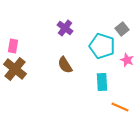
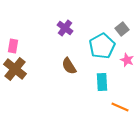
cyan pentagon: rotated 25 degrees clockwise
brown semicircle: moved 4 px right, 1 px down
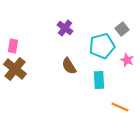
cyan pentagon: rotated 15 degrees clockwise
cyan rectangle: moved 3 px left, 2 px up
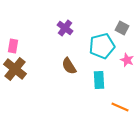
gray square: moved 1 px up; rotated 24 degrees counterclockwise
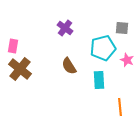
gray square: rotated 24 degrees counterclockwise
cyan pentagon: moved 1 px right, 2 px down
brown cross: moved 5 px right
orange line: rotated 60 degrees clockwise
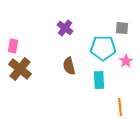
cyan pentagon: rotated 15 degrees clockwise
pink star: moved 1 px left, 1 px down; rotated 16 degrees clockwise
brown semicircle: rotated 18 degrees clockwise
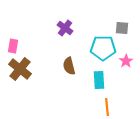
orange line: moved 13 px left
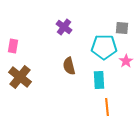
purple cross: moved 1 px left, 1 px up
cyan pentagon: moved 1 px right, 1 px up
brown cross: moved 8 px down
